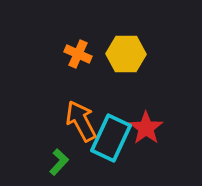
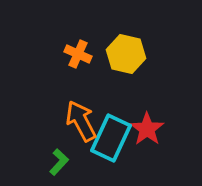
yellow hexagon: rotated 12 degrees clockwise
red star: moved 1 px right, 1 px down
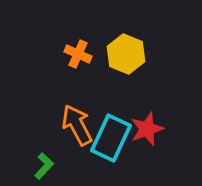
yellow hexagon: rotated 9 degrees clockwise
orange arrow: moved 4 px left, 4 px down
red star: rotated 16 degrees clockwise
green L-shape: moved 15 px left, 4 px down
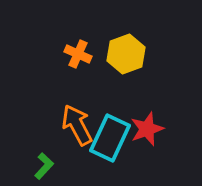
yellow hexagon: rotated 18 degrees clockwise
cyan rectangle: moved 1 px left
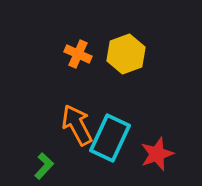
red star: moved 10 px right, 25 px down
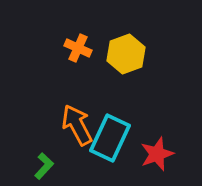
orange cross: moved 6 px up
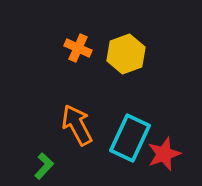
cyan rectangle: moved 20 px right
red star: moved 7 px right
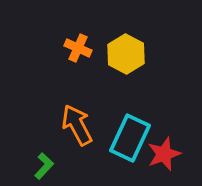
yellow hexagon: rotated 12 degrees counterclockwise
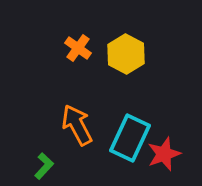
orange cross: rotated 12 degrees clockwise
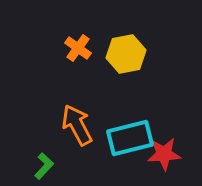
yellow hexagon: rotated 21 degrees clockwise
cyan rectangle: rotated 51 degrees clockwise
red star: rotated 16 degrees clockwise
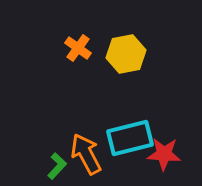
orange arrow: moved 9 px right, 29 px down
red star: rotated 8 degrees clockwise
green L-shape: moved 13 px right
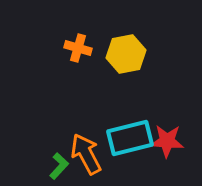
orange cross: rotated 20 degrees counterclockwise
red star: moved 3 px right, 13 px up
green L-shape: moved 2 px right
